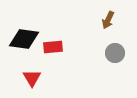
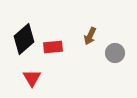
brown arrow: moved 18 px left, 16 px down
black diamond: rotated 48 degrees counterclockwise
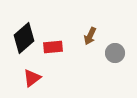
black diamond: moved 1 px up
red triangle: rotated 24 degrees clockwise
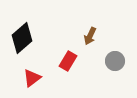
black diamond: moved 2 px left
red rectangle: moved 15 px right, 14 px down; rotated 54 degrees counterclockwise
gray circle: moved 8 px down
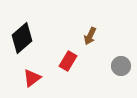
gray circle: moved 6 px right, 5 px down
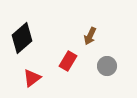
gray circle: moved 14 px left
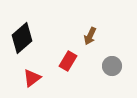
gray circle: moved 5 px right
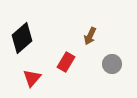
red rectangle: moved 2 px left, 1 px down
gray circle: moved 2 px up
red triangle: rotated 12 degrees counterclockwise
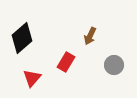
gray circle: moved 2 px right, 1 px down
